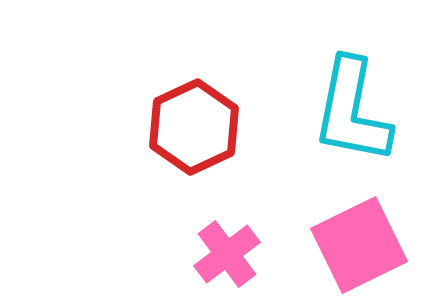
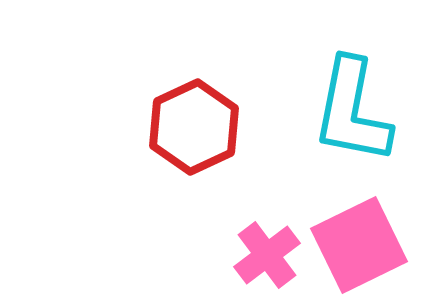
pink cross: moved 40 px right, 1 px down
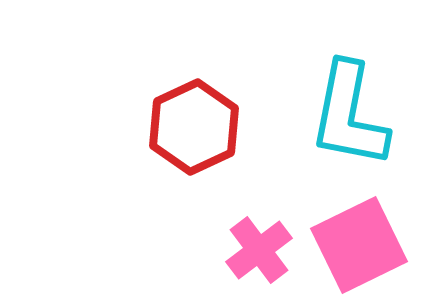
cyan L-shape: moved 3 px left, 4 px down
pink cross: moved 8 px left, 5 px up
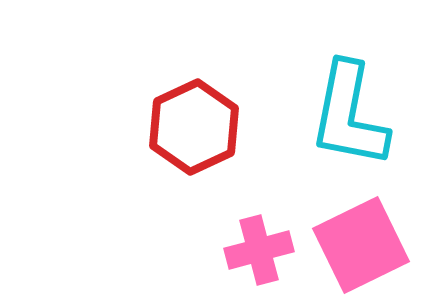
pink square: moved 2 px right
pink cross: rotated 22 degrees clockwise
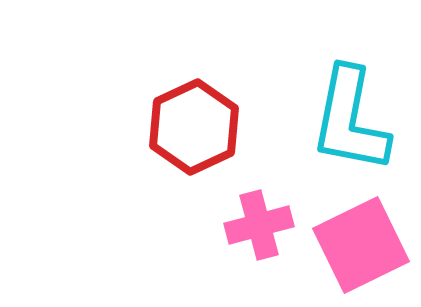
cyan L-shape: moved 1 px right, 5 px down
pink cross: moved 25 px up
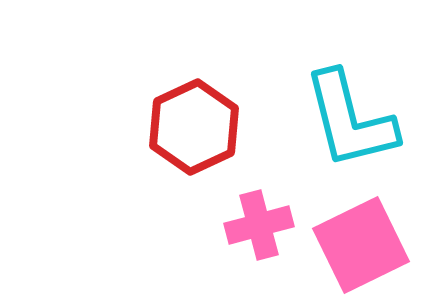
cyan L-shape: rotated 25 degrees counterclockwise
